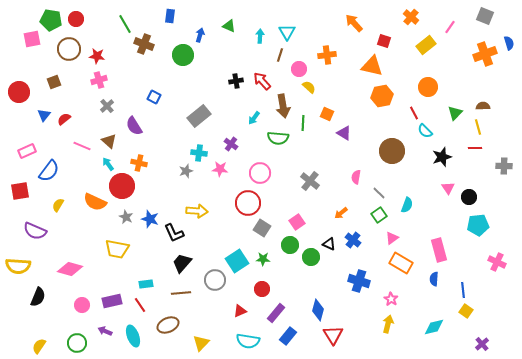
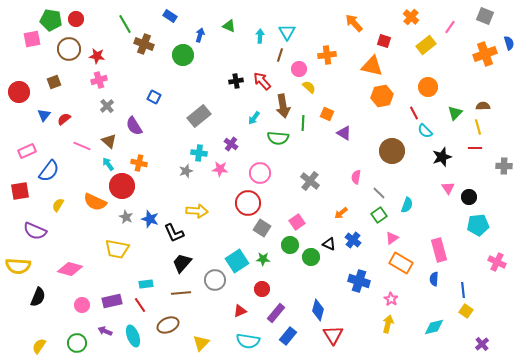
blue rectangle at (170, 16): rotated 64 degrees counterclockwise
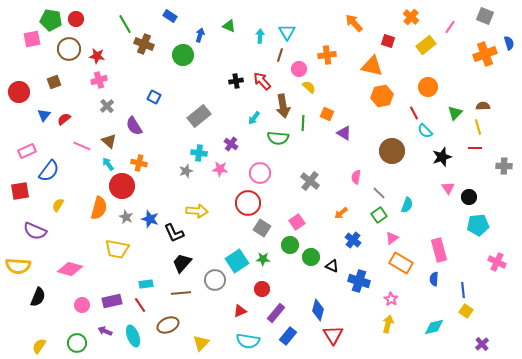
red square at (384, 41): moved 4 px right
orange semicircle at (95, 202): moved 4 px right, 6 px down; rotated 100 degrees counterclockwise
black triangle at (329, 244): moved 3 px right, 22 px down
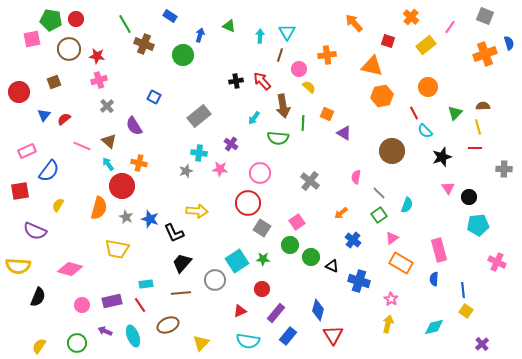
gray cross at (504, 166): moved 3 px down
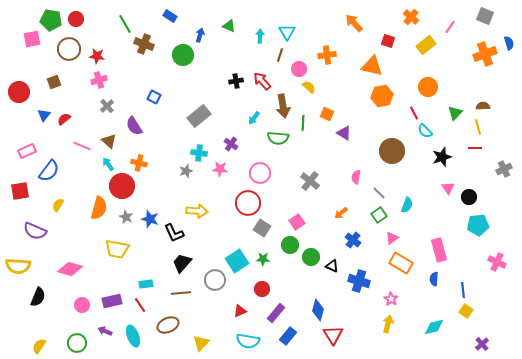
gray cross at (504, 169): rotated 28 degrees counterclockwise
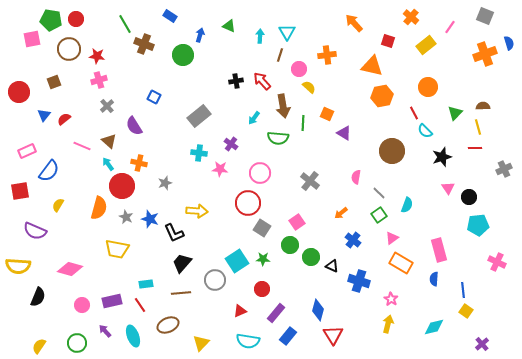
gray star at (186, 171): moved 21 px left, 12 px down
purple arrow at (105, 331): rotated 24 degrees clockwise
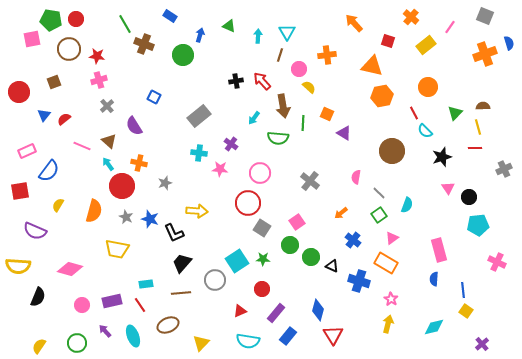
cyan arrow at (260, 36): moved 2 px left
orange semicircle at (99, 208): moved 5 px left, 3 px down
orange rectangle at (401, 263): moved 15 px left
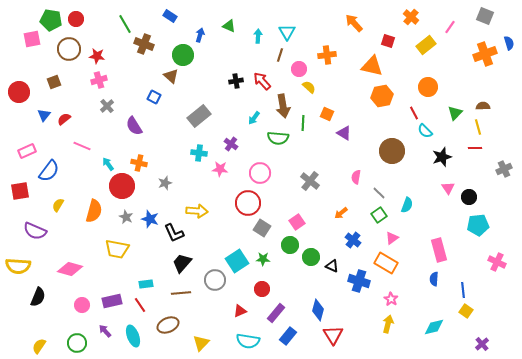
brown triangle at (109, 141): moved 62 px right, 65 px up
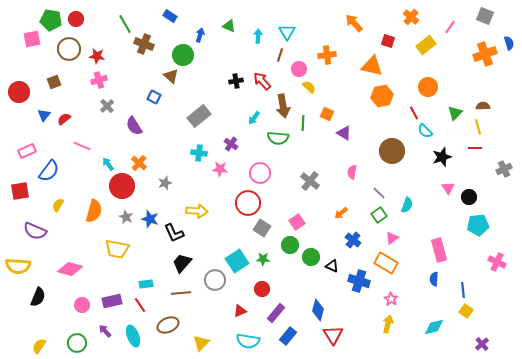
orange cross at (139, 163): rotated 28 degrees clockwise
pink semicircle at (356, 177): moved 4 px left, 5 px up
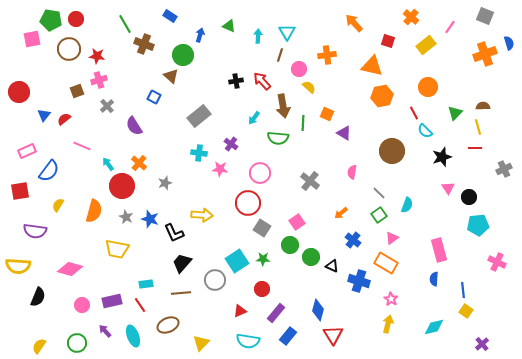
brown square at (54, 82): moved 23 px right, 9 px down
yellow arrow at (197, 211): moved 5 px right, 4 px down
purple semicircle at (35, 231): rotated 15 degrees counterclockwise
